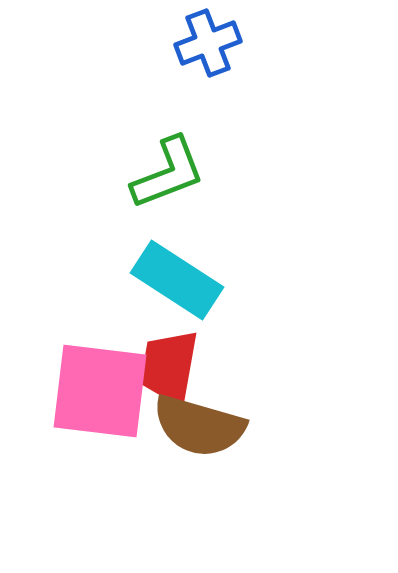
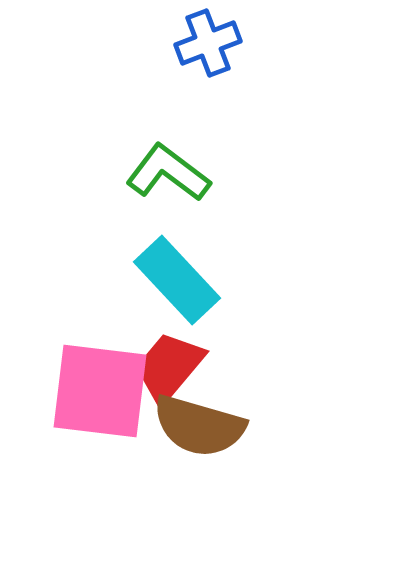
green L-shape: rotated 122 degrees counterclockwise
cyan rectangle: rotated 14 degrees clockwise
red trapezoid: rotated 30 degrees clockwise
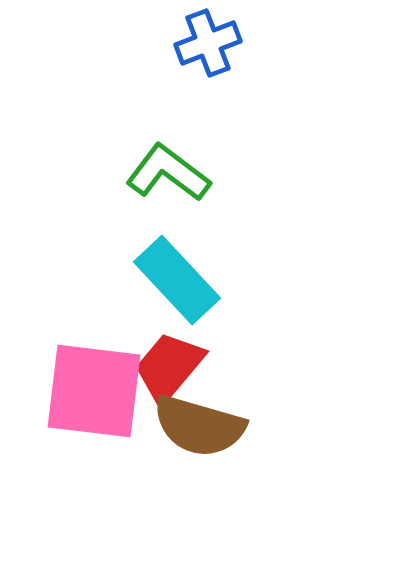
pink square: moved 6 px left
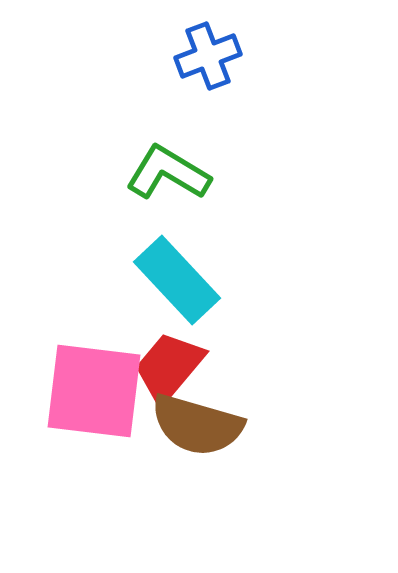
blue cross: moved 13 px down
green L-shape: rotated 6 degrees counterclockwise
brown semicircle: moved 2 px left, 1 px up
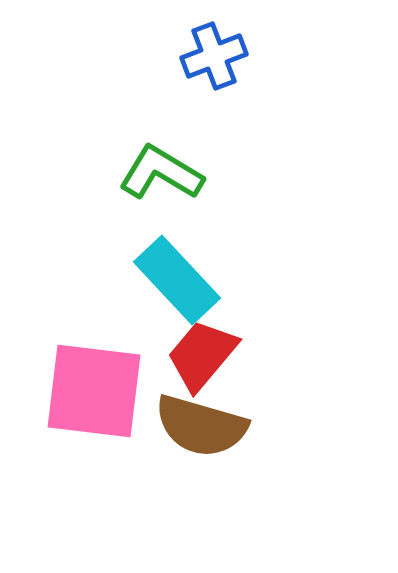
blue cross: moved 6 px right
green L-shape: moved 7 px left
red trapezoid: moved 33 px right, 12 px up
brown semicircle: moved 4 px right, 1 px down
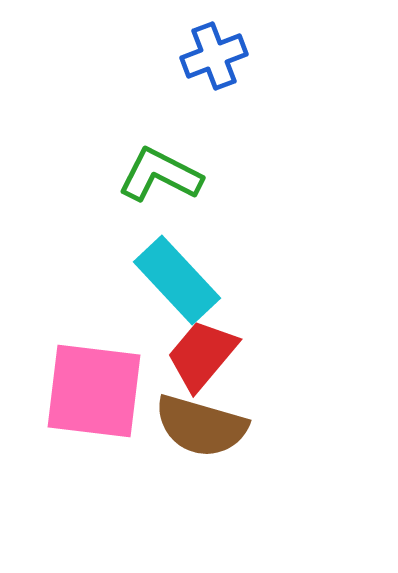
green L-shape: moved 1 px left, 2 px down; rotated 4 degrees counterclockwise
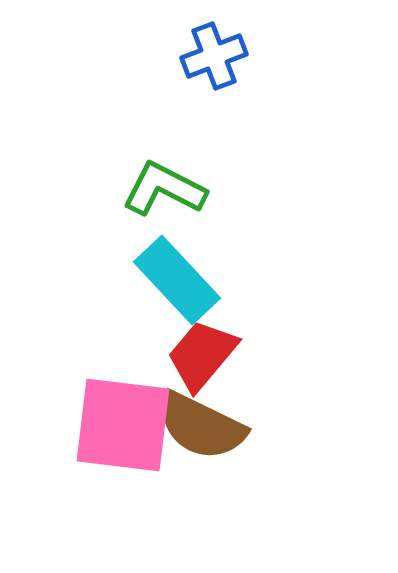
green L-shape: moved 4 px right, 14 px down
pink square: moved 29 px right, 34 px down
brown semicircle: rotated 10 degrees clockwise
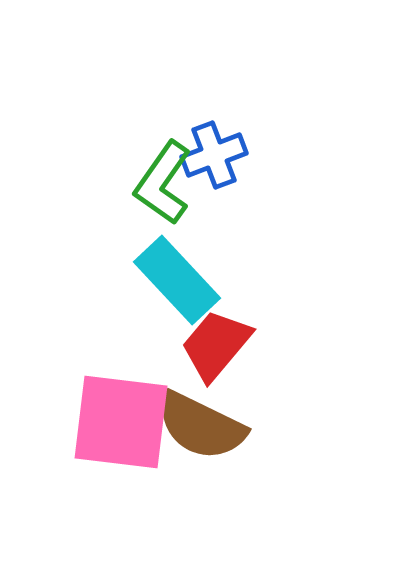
blue cross: moved 99 px down
green L-shape: moved 1 px left, 6 px up; rotated 82 degrees counterclockwise
red trapezoid: moved 14 px right, 10 px up
pink square: moved 2 px left, 3 px up
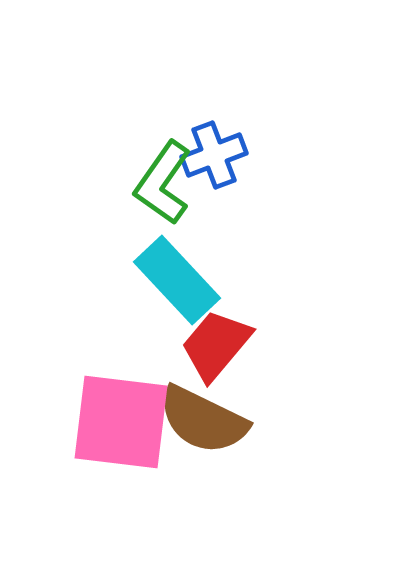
brown semicircle: moved 2 px right, 6 px up
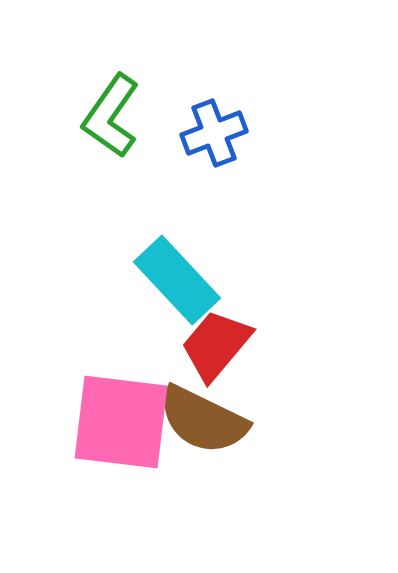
blue cross: moved 22 px up
green L-shape: moved 52 px left, 67 px up
